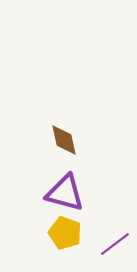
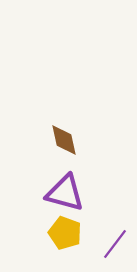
purple line: rotated 16 degrees counterclockwise
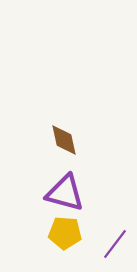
yellow pentagon: rotated 16 degrees counterclockwise
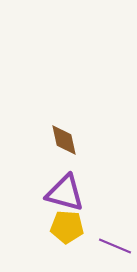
yellow pentagon: moved 2 px right, 6 px up
purple line: moved 2 px down; rotated 76 degrees clockwise
